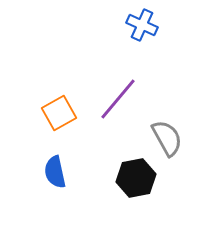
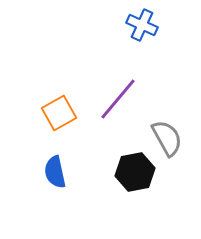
black hexagon: moved 1 px left, 6 px up
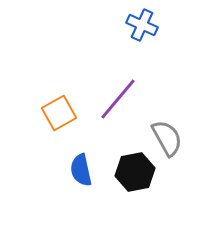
blue semicircle: moved 26 px right, 2 px up
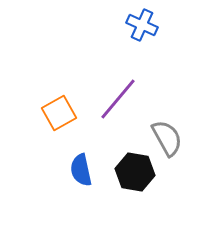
black hexagon: rotated 21 degrees clockwise
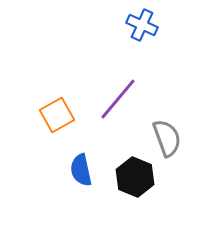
orange square: moved 2 px left, 2 px down
gray semicircle: rotated 9 degrees clockwise
black hexagon: moved 5 px down; rotated 12 degrees clockwise
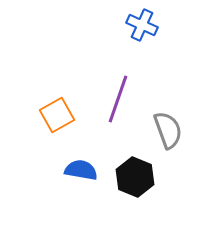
purple line: rotated 21 degrees counterclockwise
gray semicircle: moved 1 px right, 8 px up
blue semicircle: rotated 112 degrees clockwise
